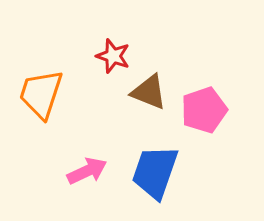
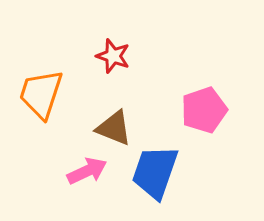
brown triangle: moved 35 px left, 36 px down
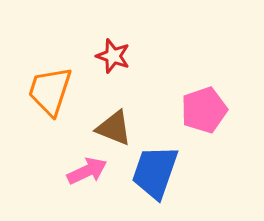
orange trapezoid: moved 9 px right, 3 px up
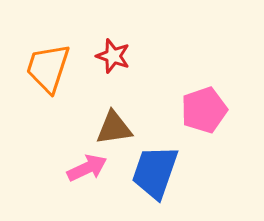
orange trapezoid: moved 2 px left, 23 px up
brown triangle: rotated 30 degrees counterclockwise
pink arrow: moved 3 px up
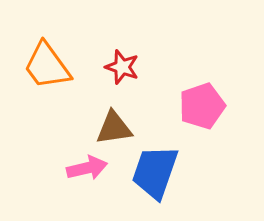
red star: moved 9 px right, 11 px down
orange trapezoid: moved 1 px left, 2 px up; rotated 54 degrees counterclockwise
pink pentagon: moved 2 px left, 4 px up
pink arrow: rotated 12 degrees clockwise
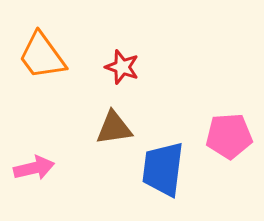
orange trapezoid: moved 5 px left, 10 px up
pink pentagon: moved 27 px right, 30 px down; rotated 15 degrees clockwise
pink arrow: moved 53 px left
blue trapezoid: moved 8 px right, 3 px up; rotated 12 degrees counterclockwise
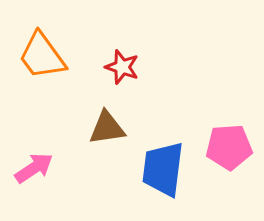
brown triangle: moved 7 px left
pink pentagon: moved 11 px down
pink arrow: rotated 21 degrees counterclockwise
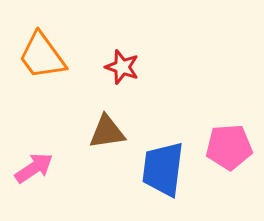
brown triangle: moved 4 px down
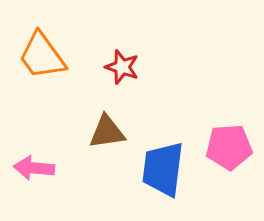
pink arrow: rotated 141 degrees counterclockwise
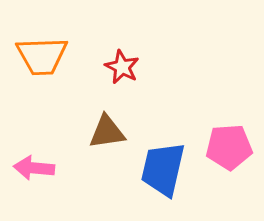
orange trapezoid: rotated 56 degrees counterclockwise
red star: rotated 8 degrees clockwise
blue trapezoid: rotated 6 degrees clockwise
